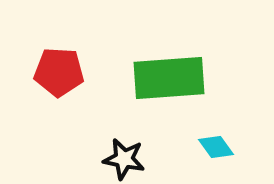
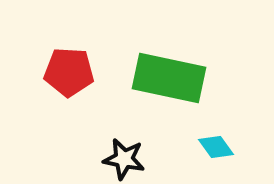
red pentagon: moved 10 px right
green rectangle: rotated 16 degrees clockwise
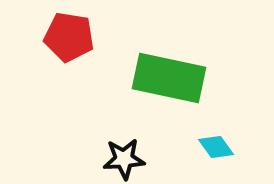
red pentagon: moved 35 px up; rotated 6 degrees clockwise
black star: rotated 15 degrees counterclockwise
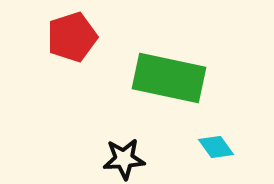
red pentagon: moved 3 px right; rotated 27 degrees counterclockwise
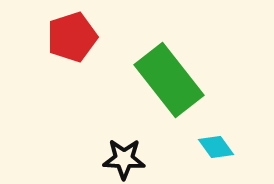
green rectangle: moved 2 px down; rotated 40 degrees clockwise
black star: rotated 6 degrees clockwise
